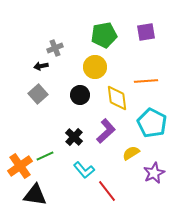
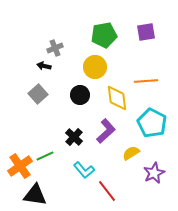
black arrow: moved 3 px right; rotated 24 degrees clockwise
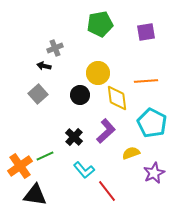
green pentagon: moved 4 px left, 11 px up
yellow circle: moved 3 px right, 6 px down
yellow semicircle: rotated 12 degrees clockwise
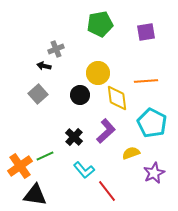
gray cross: moved 1 px right, 1 px down
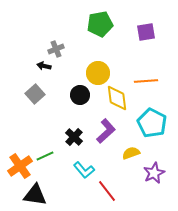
gray square: moved 3 px left
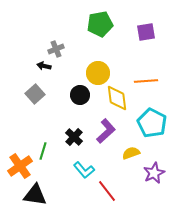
green line: moved 2 px left, 5 px up; rotated 48 degrees counterclockwise
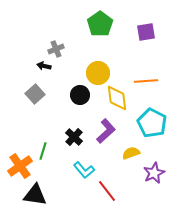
green pentagon: rotated 25 degrees counterclockwise
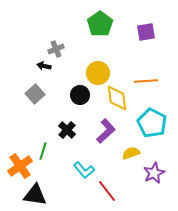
black cross: moved 7 px left, 7 px up
